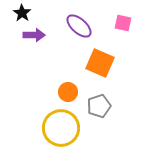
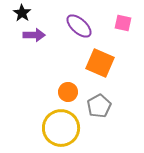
gray pentagon: rotated 10 degrees counterclockwise
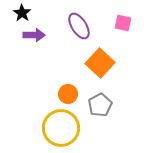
purple ellipse: rotated 16 degrees clockwise
orange square: rotated 20 degrees clockwise
orange circle: moved 2 px down
gray pentagon: moved 1 px right, 1 px up
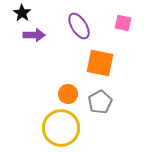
orange square: rotated 32 degrees counterclockwise
gray pentagon: moved 3 px up
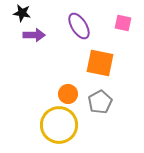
black star: rotated 24 degrees counterclockwise
yellow circle: moved 2 px left, 3 px up
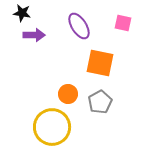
yellow circle: moved 7 px left, 2 px down
